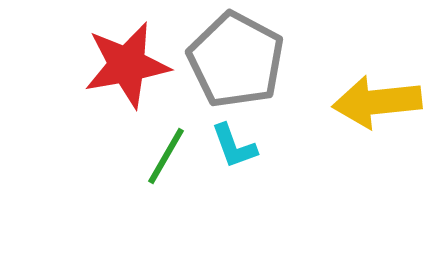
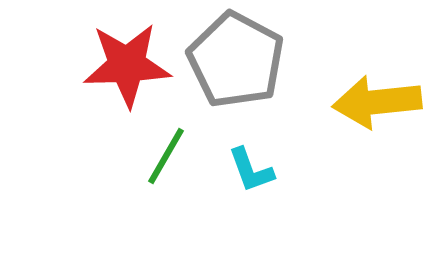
red star: rotated 8 degrees clockwise
cyan L-shape: moved 17 px right, 24 px down
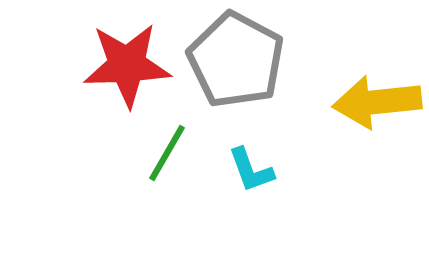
green line: moved 1 px right, 3 px up
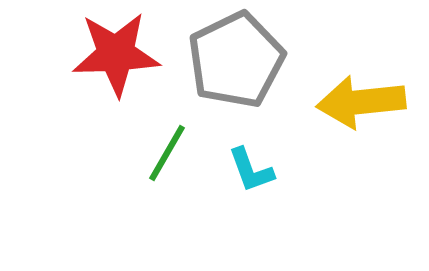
gray pentagon: rotated 18 degrees clockwise
red star: moved 11 px left, 11 px up
yellow arrow: moved 16 px left
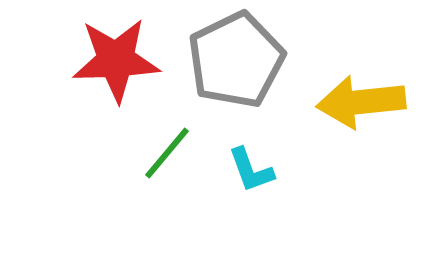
red star: moved 6 px down
green line: rotated 10 degrees clockwise
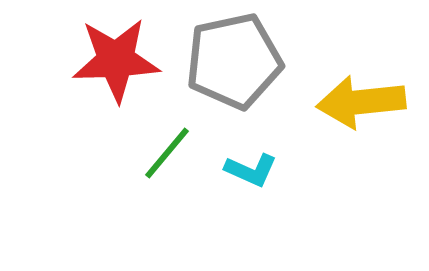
gray pentagon: moved 2 px left, 1 px down; rotated 14 degrees clockwise
cyan L-shape: rotated 46 degrees counterclockwise
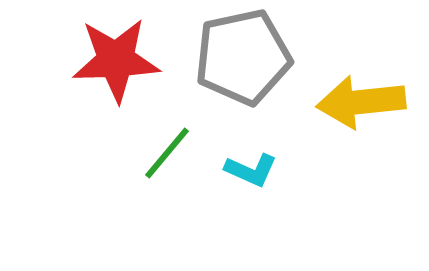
gray pentagon: moved 9 px right, 4 px up
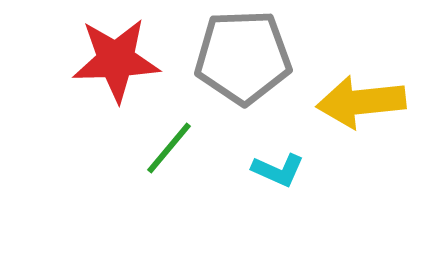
gray pentagon: rotated 10 degrees clockwise
green line: moved 2 px right, 5 px up
cyan L-shape: moved 27 px right
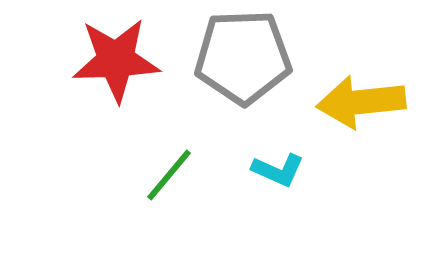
green line: moved 27 px down
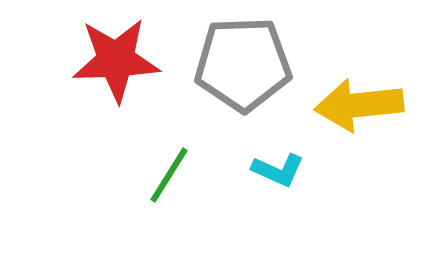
gray pentagon: moved 7 px down
yellow arrow: moved 2 px left, 3 px down
green line: rotated 8 degrees counterclockwise
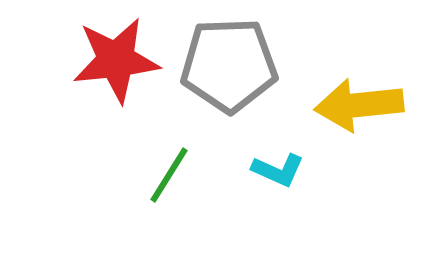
red star: rotated 4 degrees counterclockwise
gray pentagon: moved 14 px left, 1 px down
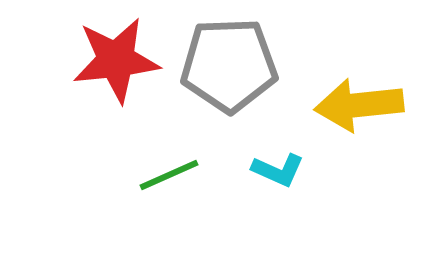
green line: rotated 34 degrees clockwise
